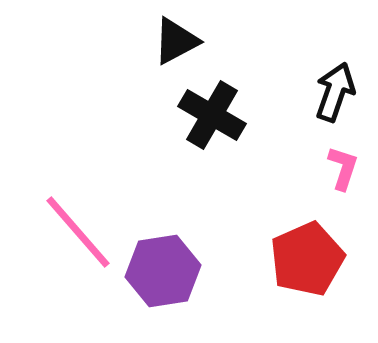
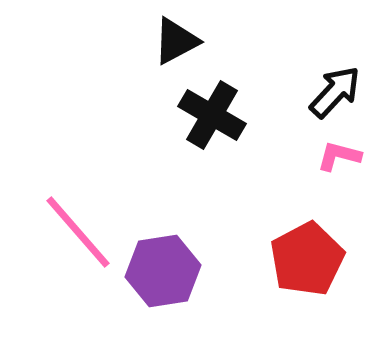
black arrow: rotated 24 degrees clockwise
pink L-shape: moved 4 px left, 12 px up; rotated 93 degrees counterclockwise
red pentagon: rotated 4 degrees counterclockwise
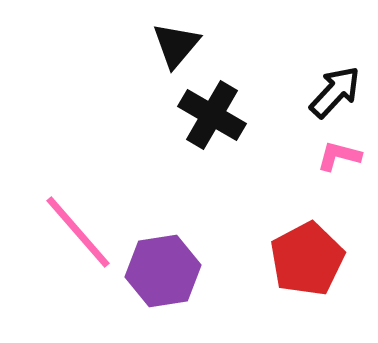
black triangle: moved 4 px down; rotated 22 degrees counterclockwise
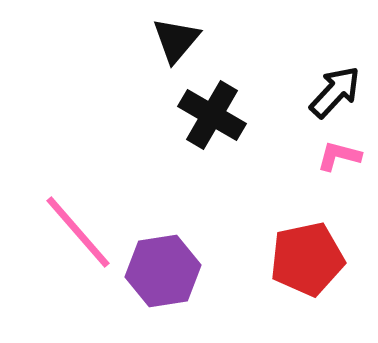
black triangle: moved 5 px up
red pentagon: rotated 16 degrees clockwise
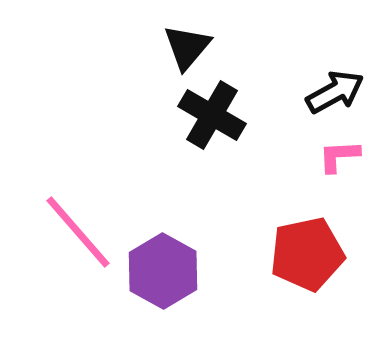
black triangle: moved 11 px right, 7 px down
black arrow: rotated 18 degrees clockwise
pink L-shape: rotated 18 degrees counterclockwise
red pentagon: moved 5 px up
purple hexagon: rotated 22 degrees counterclockwise
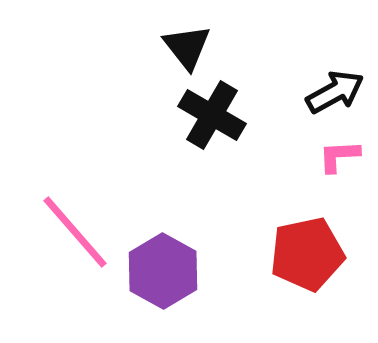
black triangle: rotated 18 degrees counterclockwise
pink line: moved 3 px left
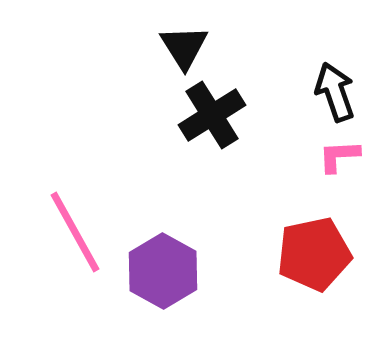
black triangle: moved 3 px left; rotated 6 degrees clockwise
black arrow: rotated 80 degrees counterclockwise
black cross: rotated 28 degrees clockwise
pink line: rotated 12 degrees clockwise
red pentagon: moved 7 px right
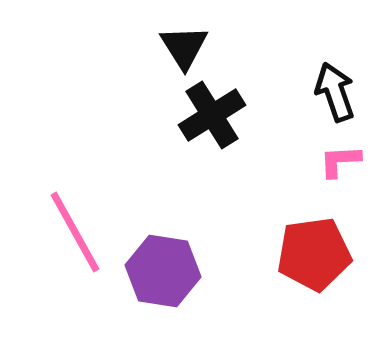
pink L-shape: moved 1 px right, 5 px down
red pentagon: rotated 4 degrees clockwise
purple hexagon: rotated 20 degrees counterclockwise
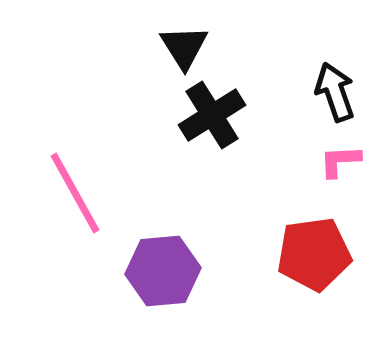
pink line: moved 39 px up
purple hexagon: rotated 14 degrees counterclockwise
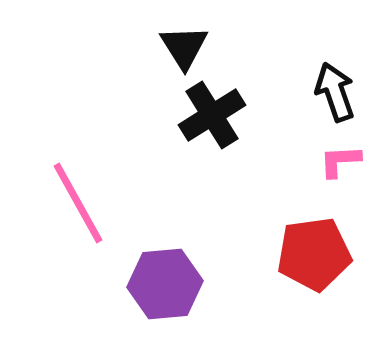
pink line: moved 3 px right, 10 px down
purple hexagon: moved 2 px right, 13 px down
